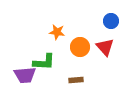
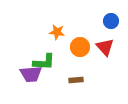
purple trapezoid: moved 6 px right, 1 px up
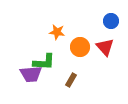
brown rectangle: moved 5 px left; rotated 56 degrees counterclockwise
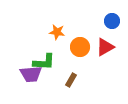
blue circle: moved 1 px right
red triangle: rotated 42 degrees clockwise
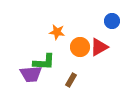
red triangle: moved 6 px left
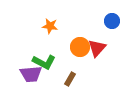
orange star: moved 7 px left, 6 px up
red triangle: moved 2 px left, 1 px down; rotated 18 degrees counterclockwise
green L-shape: rotated 25 degrees clockwise
brown rectangle: moved 1 px left, 1 px up
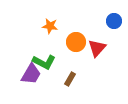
blue circle: moved 2 px right
orange circle: moved 4 px left, 5 px up
purple trapezoid: rotated 55 degrees counterclockwise
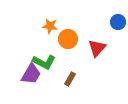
blue circle: moved 4 px right, 1 px down
orange circle: moved 8 px left, 3 px up
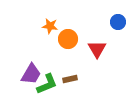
red triangle: moved 1 px down; rotated 12 degrees counterclockwise
green L-shape: moved 3 px right, 22 px down; rotated 50 degrees counterclockwise
brown rectangle: rotated 48 degrees clockwise
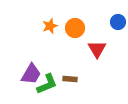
orange star: rotated 28 degrees counterclockwise
orange circle: moved 7 px right, 11 px up
brown rectangle: rotated 16 degrees clockwise
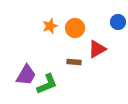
red triangle: rotated 30 degrees clockwise
purple trapezoid: moved 5 px left, 1 px down
brown rectangle: moved 4 px right, 17 px up
